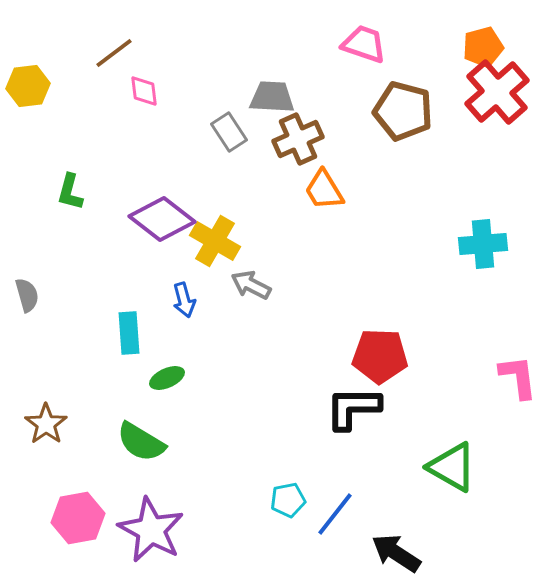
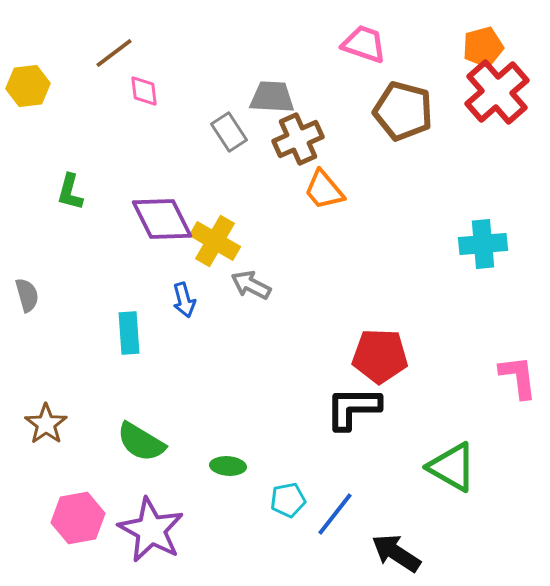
orange trapezoid: rotated 9 degrees counterclockwise
purple diamond: rotated 26 degrees clockwise
green ellipse: moved 61 px right, 88 px down; rotated 28 degrees clockwise
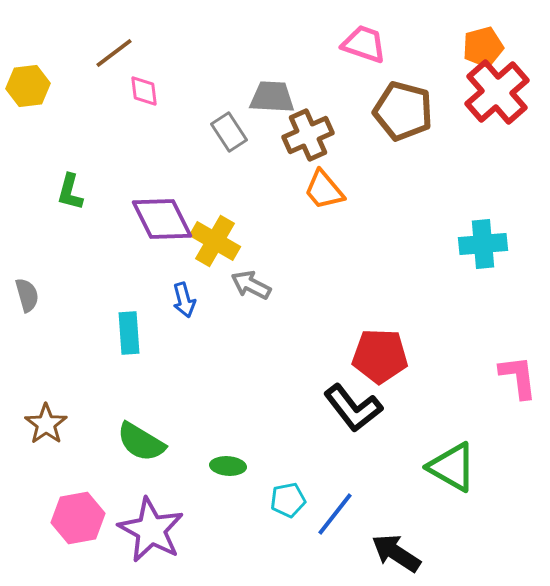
brown cross: moved 10 px right, 4 px up
black L-shape: rotated 128 degrees counterclockwise
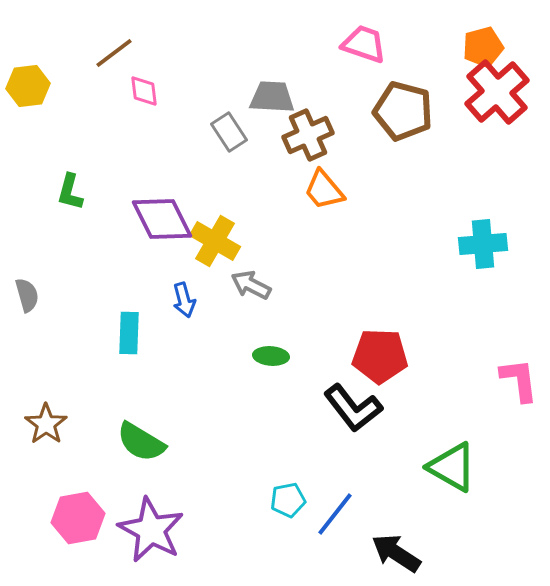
cyan rectangle: rotated 6 degrees clockwise
pink L-shape: moved 1 px right, 3 px down
green ellipse: moved 43 px right, 110 px up
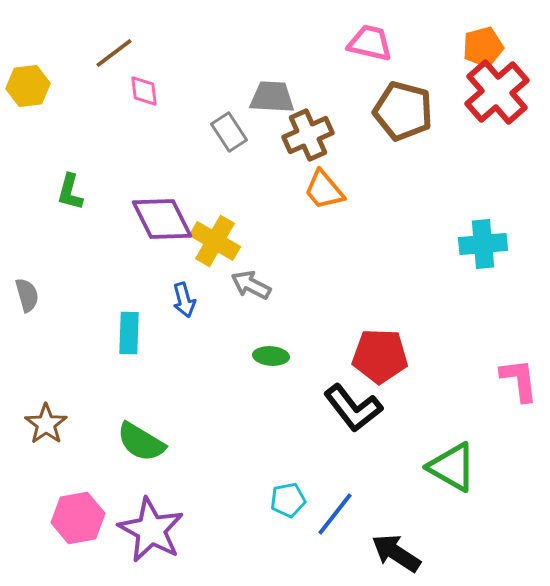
pink trapezoid: moved 6 px right, 1 px up; rotated 6 degrees counterclockwise
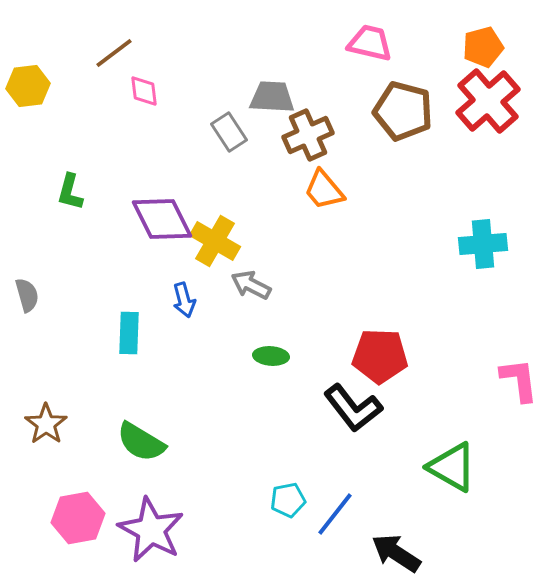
red cross: moved 9 px left, 9 px down
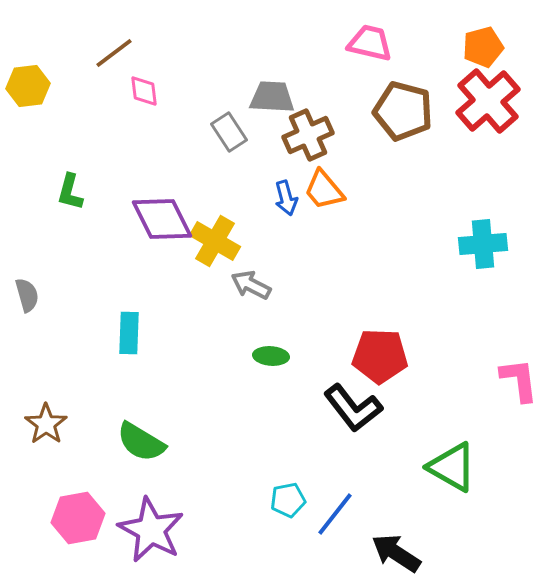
blue arrow: moved 102 px right, 102 px up
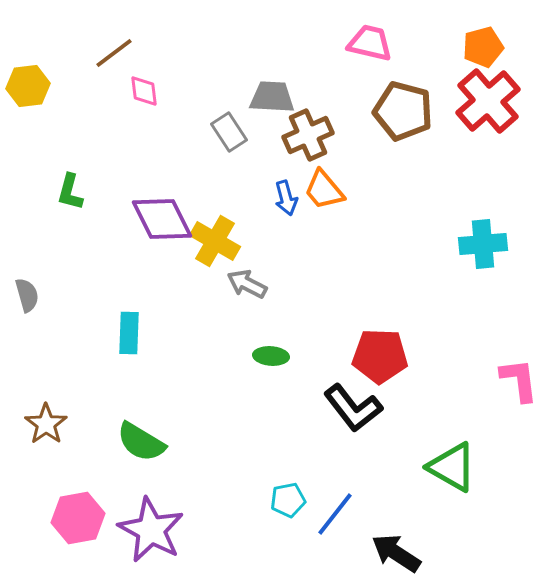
gray arrow: moved 4 px left, 1 px up
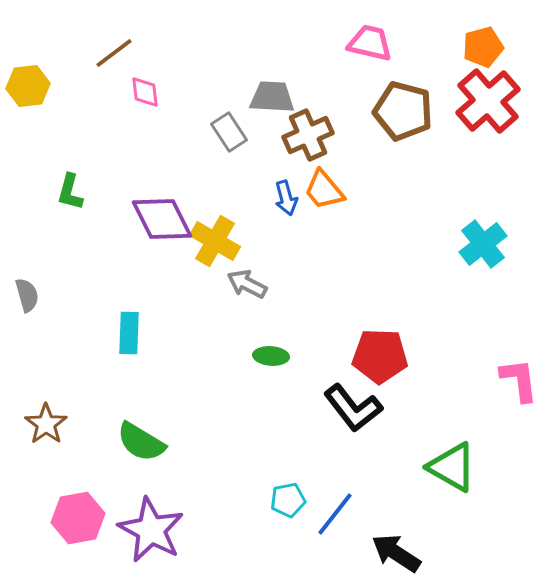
pink diamond: moved 1 px right, 1 px down
cyan cross: rotated 33 degrees counterclockwise
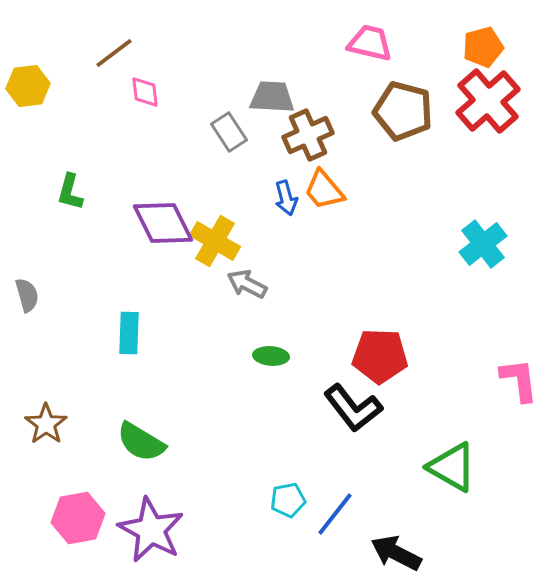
purple diamond: moved 1 px right, 4 px down
black arrow: rotated 6 degrees counterclockwise
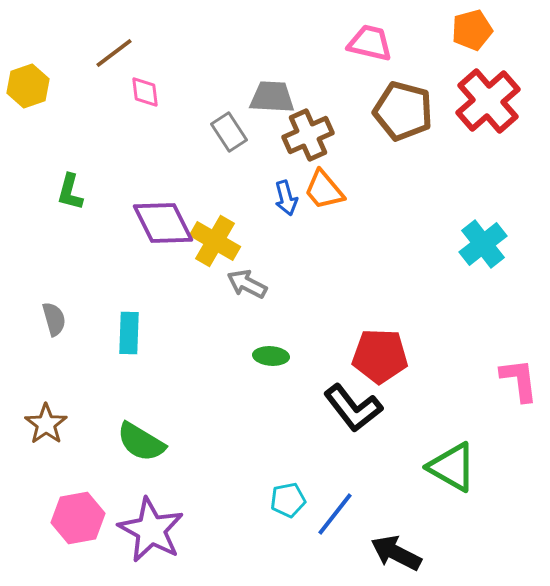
orange pentagon: moved 11 px left, 17 px up
yellow hexagon: rotated 12 degrees counterclockwise
gray semicircle: moved 27 px right, 24 px down
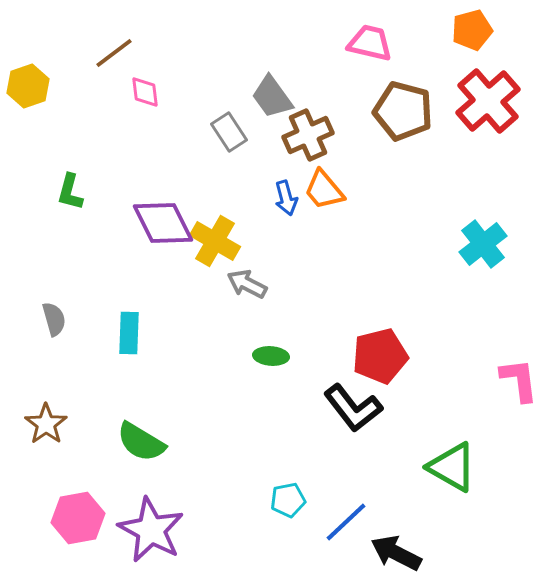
gray trapezoid: rotated 129 degrees counterclockwise
red pentagon: rotated 16 degrees counterclockwise
blue line: moved 11 px right, 8 px down; rotated 9 degrees clockwise
